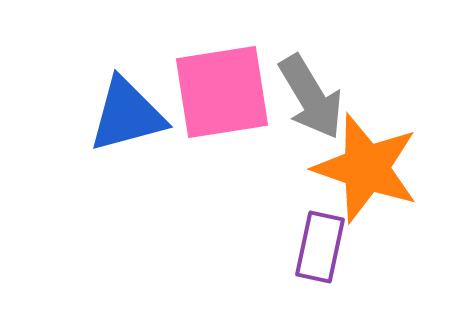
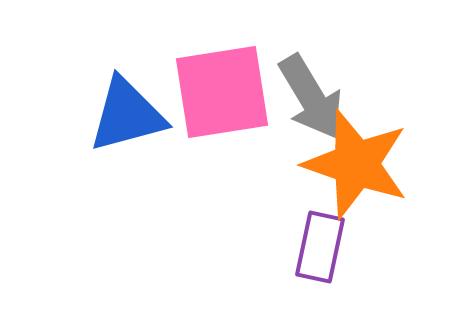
orange star: moved 10 px left, 4 px up
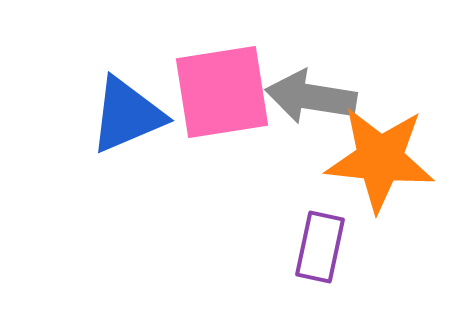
gray arrow: rotated 130 degrees clockwise
blue triangle: rotated 8 degrees counterclockwise
orange star: moved 24 px right, 5 px up; rotated 13 degrees counterclockwise
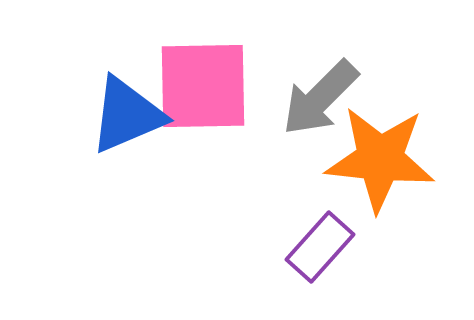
pink square: moved 19 px left, 6 px up; rotated 8 degrees clockwise
gray arrow: moved 9 px right, 1 px down; rotated 54 degrees counterclockwise
purple rectangle: rotated 30 degrees clockwise
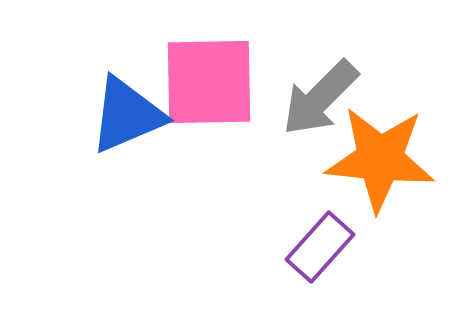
pink square: moved 6 px right, 4 px up
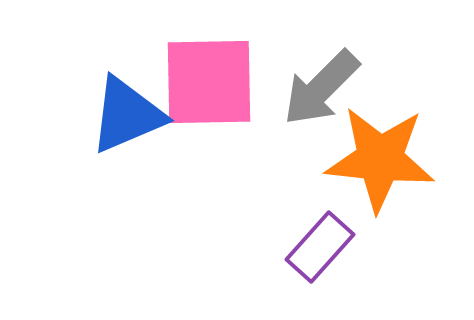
gray arrow: moved 1 px right, 10 px up
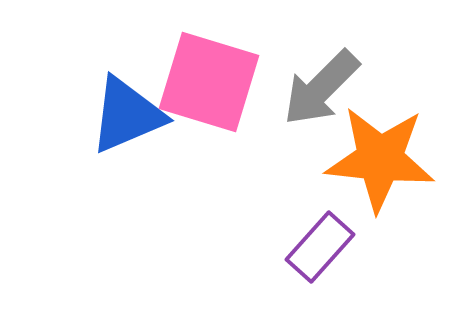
pink square: rotated 18 degrees clockwise
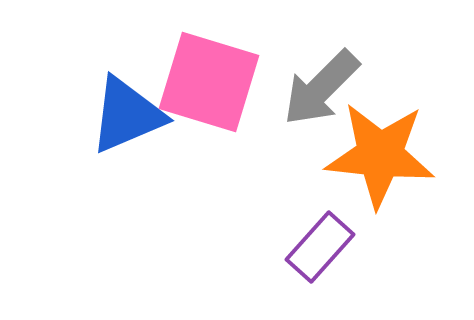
orange star: moved 4 px up
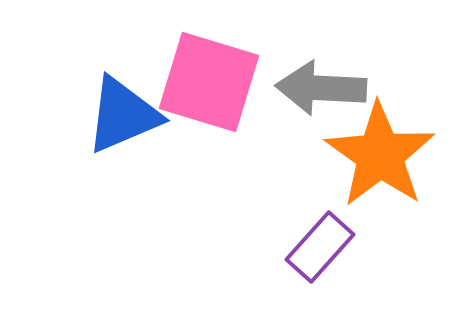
gray arrow: rotated 48 degrees clockwise
blue triangle: moved 4 px left
orange star: rotated 29 degrees clockwise
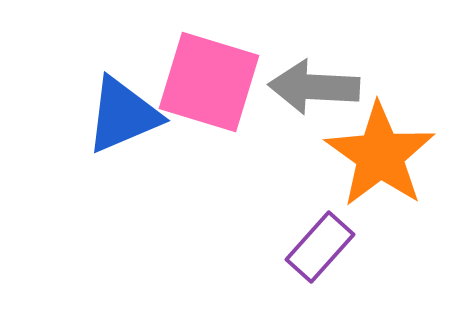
gray arrow: moved 7 px left, 1 px up
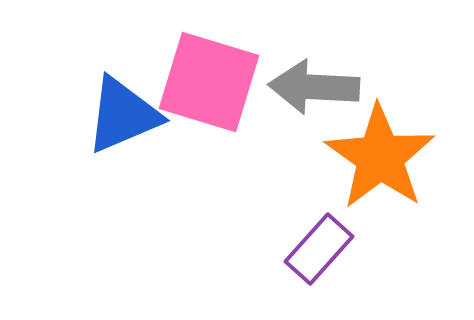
orange star: moved 2 px down
purple rectangle: moved 1 px left, 2 px down
